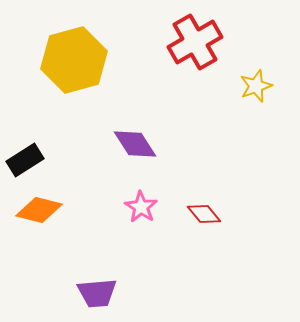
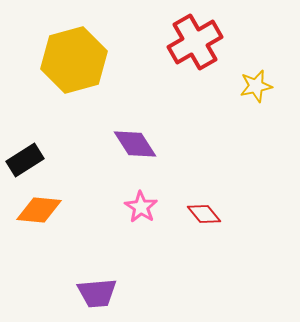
yellow star: rotated 8 degrees clockwise
orange diamond: rotated 9 degrees counterclockwise
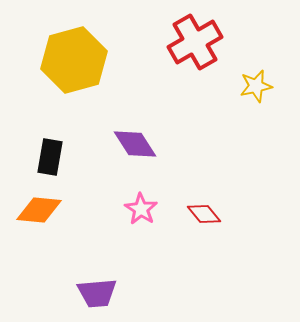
black rectangle: moved 25 px right, 3 px up; rotated 48 degrees counterclockwise
pink star: moved 2 px down
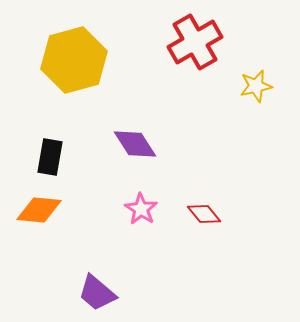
purple trapezoid: rotated 45 degrees clockwise
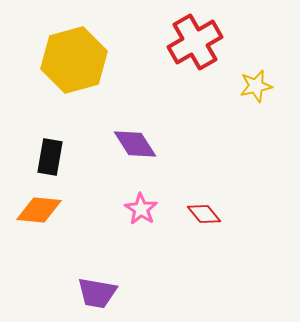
purple trapezoid: rotated 30 degrees counterclockwise
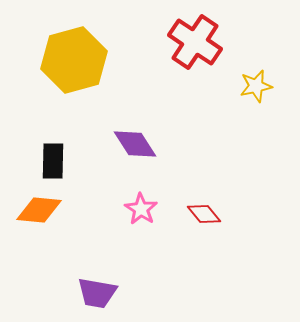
red cross: rotated 26 degrees counterclockwise
black rectangle: moved 3 px right, 4 px down; rotated 9 degrees counterclockwise
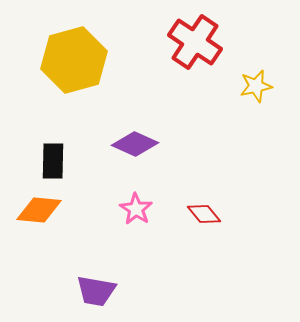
purple diamond: rotated 33 degrees counterclockwise
pink star: moved 5 px left
purple trapezoid: moved 1 px left, 2 px up
